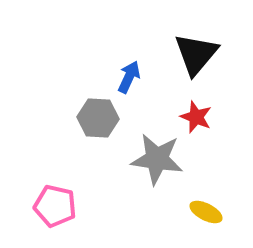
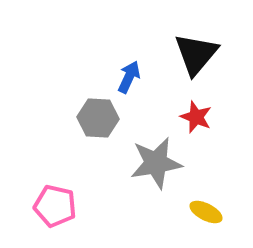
gray star: moved 1 px left, 4 px down; rotated 18 degrees counterclockwise
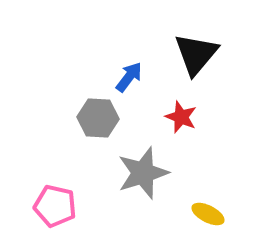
blue arrow: rotated 12 degrees clockwise
red star: moved 15 px left
gray star: moved 13 px left, 10 px down; rotated 8 degrees counterclockwise
yellow ellipse: moved 2 px right, 2 px down
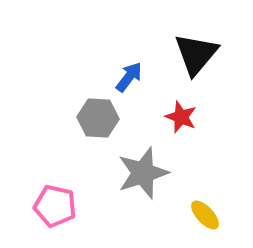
yellow ellipse: moved 3 px left, 1 px down; rotated 20 degrees clockwise
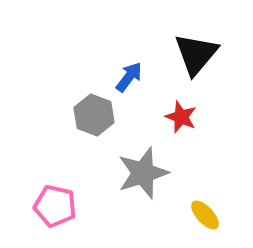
gray hexagon: moved 4 px left, 3 px up; rotated 18 degrees clockwise
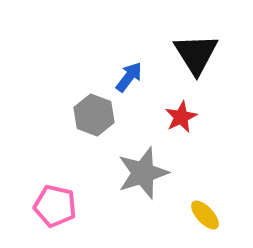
black triangle: rotated 12 degrees counterclockwise
red star: rotated 24 degrees clockwise
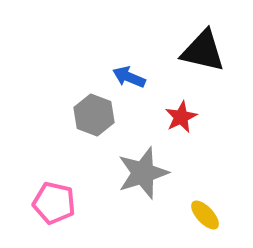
black triangle: moved 7 px right, 3 px up; rotated 45 degrees counterclockwise
blue arrow: rotated 104 degrees counterclockwise
pink pentagon: moved 1 px left, 3 px up
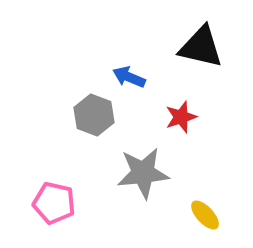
black triangle: moved 2 px left, 4 px up
red star: rotated 8 degrees clockwise
gray star: rotated 12 degrees clockwise
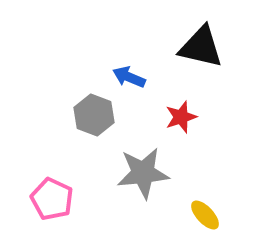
pink pentagon: moved 2 px left, 4 px up; rotated 12 degrees clockwise
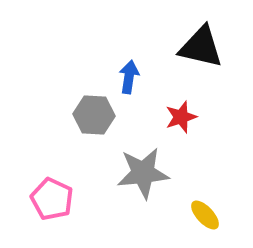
blue arrow: rotated 76 degrees clockwise
gray hexagon: rotated 18 degrees counterclockwise
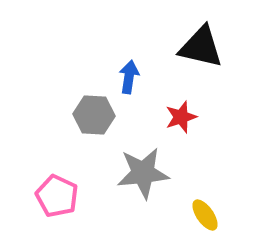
pink pentagon: moved 5 px right, 3 px up
yellow ellipse: rotated 8 degrees clockwise
